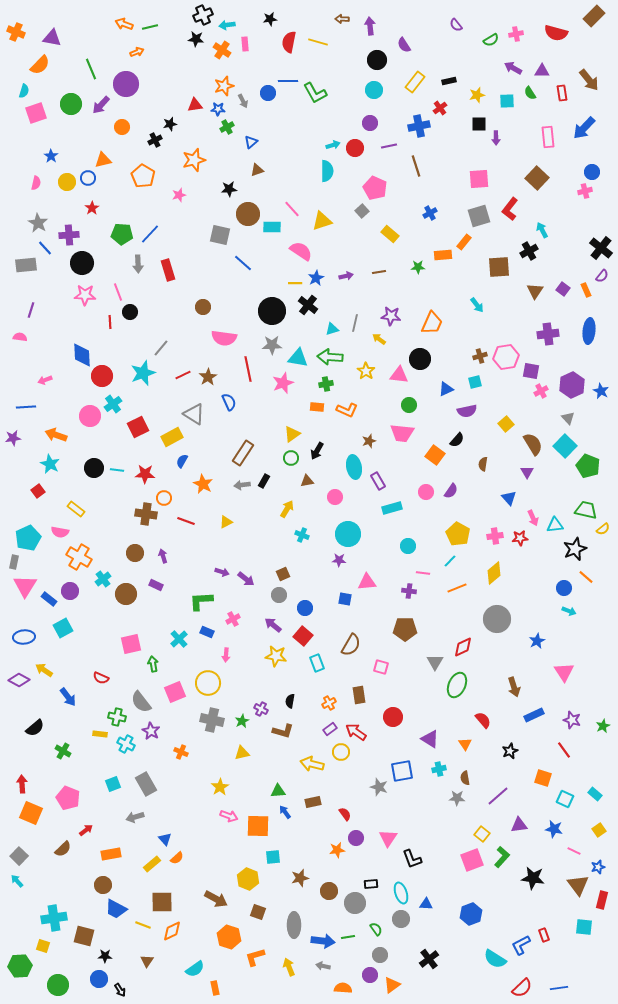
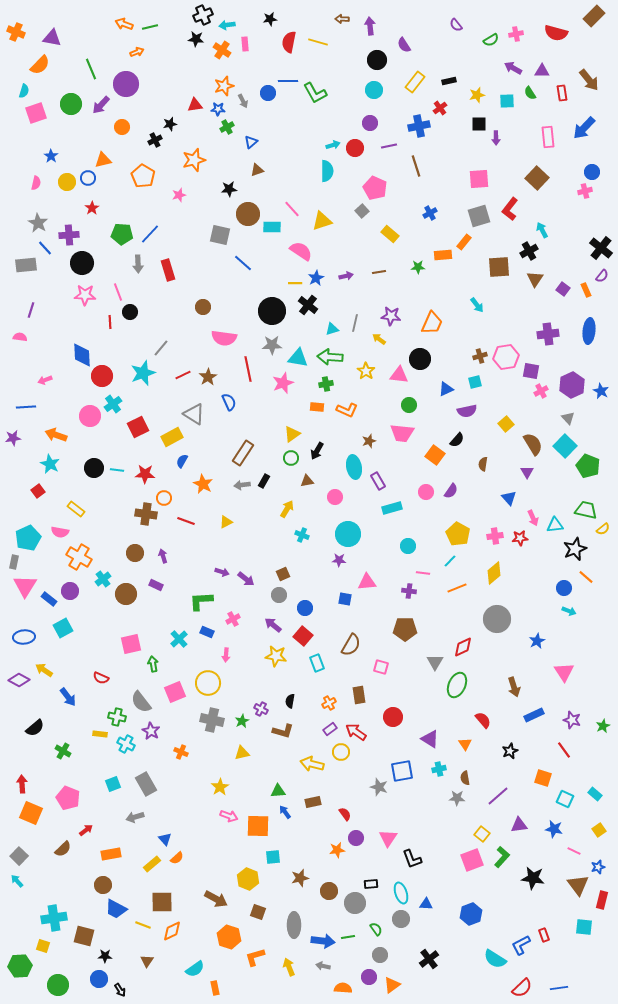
brown triangle at (535, 291): moved 12 px up
purple circle at (370, 975): moved 1 px left, 2 px down
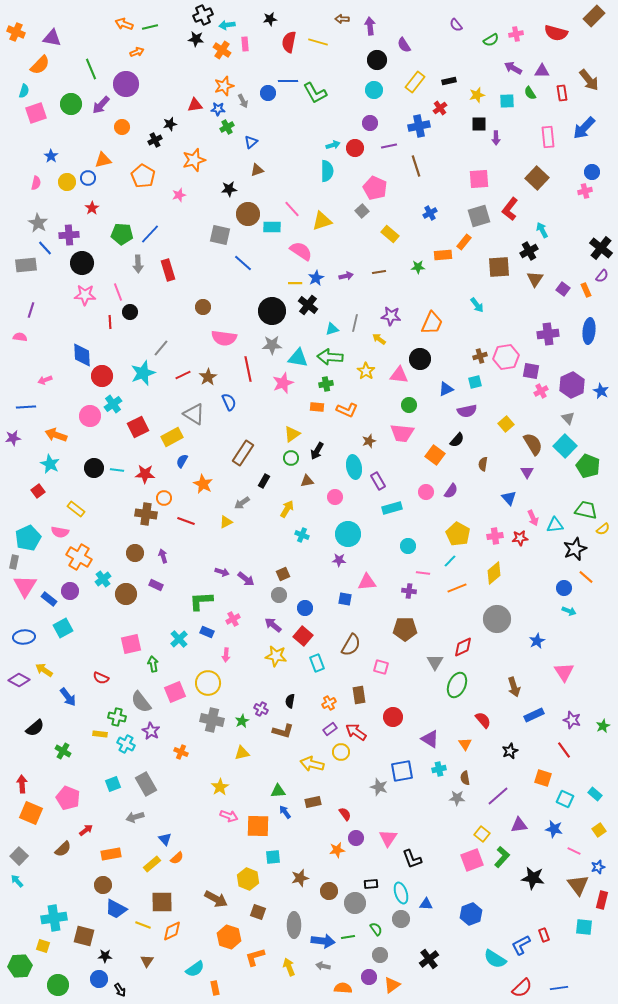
gray arrow at (242, 485): moved 18 px down; rotated 28 degrees counterclockwise
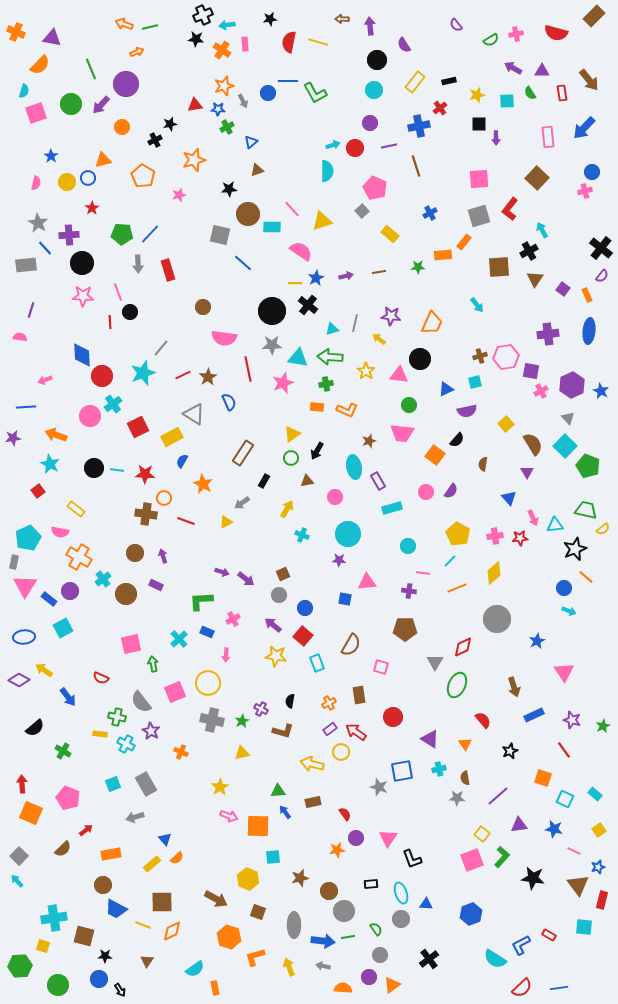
orange rectangle at (586, 290): moved 1 px right, 5 px down
pink star at (85, 295): moved 2 px left, 1 px down
gray circle at (355, 903): moved 11 px left, 8 px down
red rectangle at (544, 935): moved 5 px right; rotated 40 degrees counterclockwise
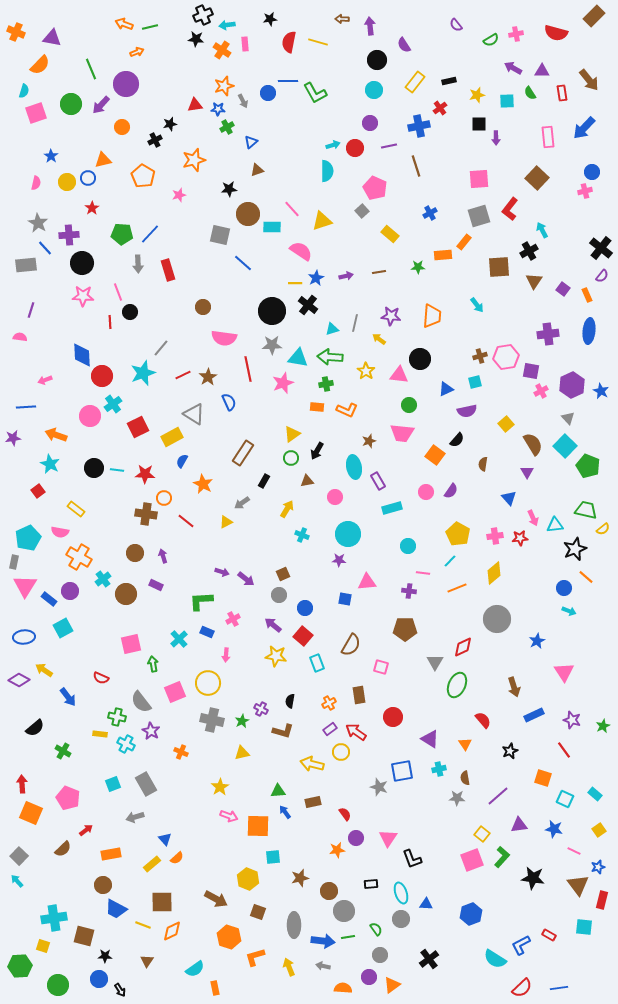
brown triangle at (535, 279): moved 1 px left, 2 px down
orange trapezoid at (432, 323): moved 7 px up; rotated 20 degrees counterclockwise
red line at (186, 521): rotated 18 degrees clockwise
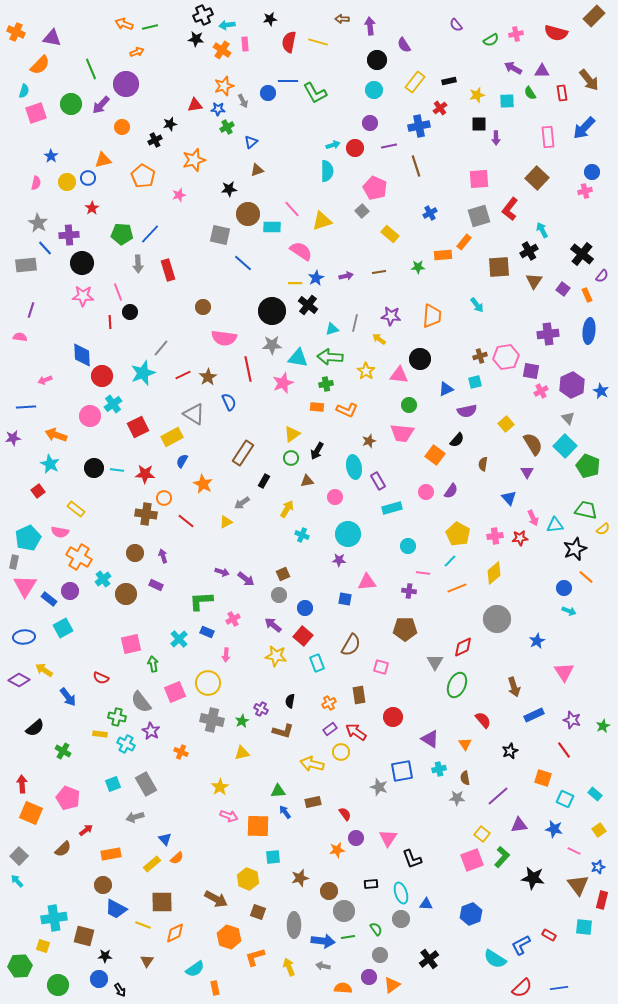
black cross at (601, 248): moved 19 px left, 6 px down
orange diamond at (172, 931): moved 3 px right, 2 px down
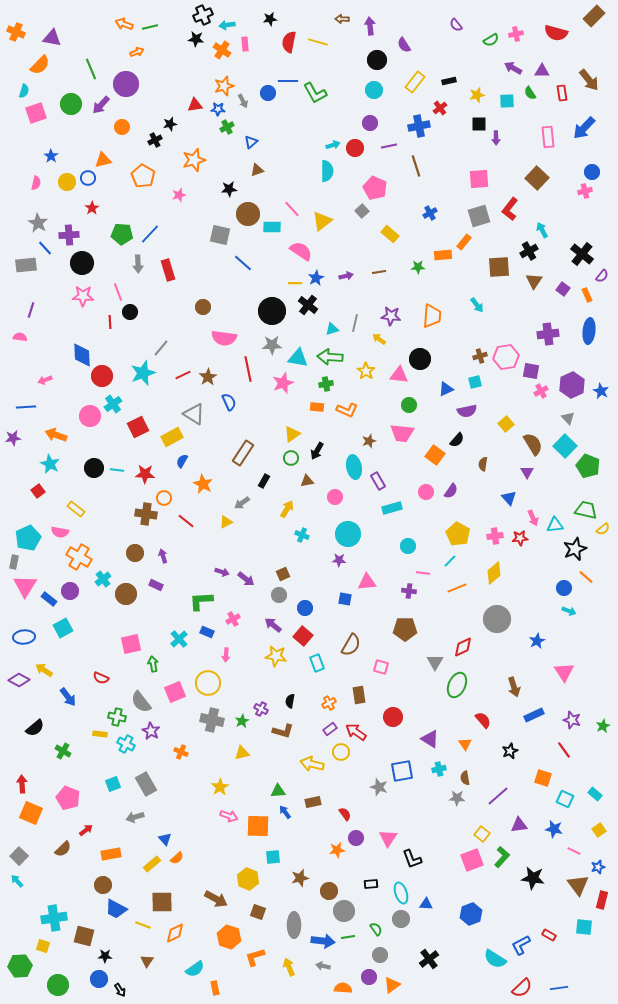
yellow triangle at (322, 221): rotated 20 degrees counterclockwise
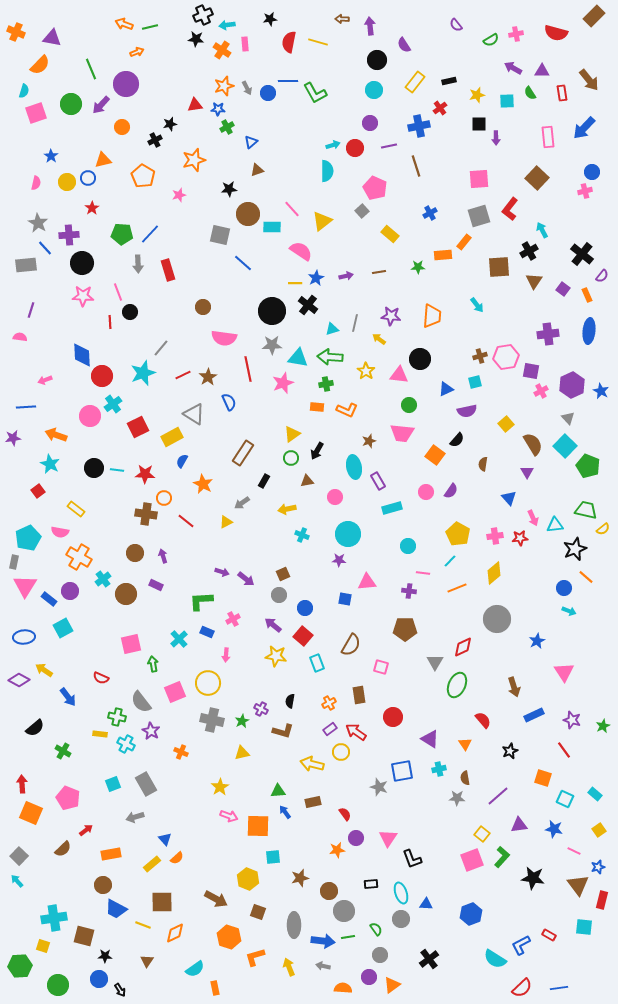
gray arrow at (243, 101): moved 4 px right, 13 px up
yellow arrow at (287, 509): rotated 132 degrees counterclockwise
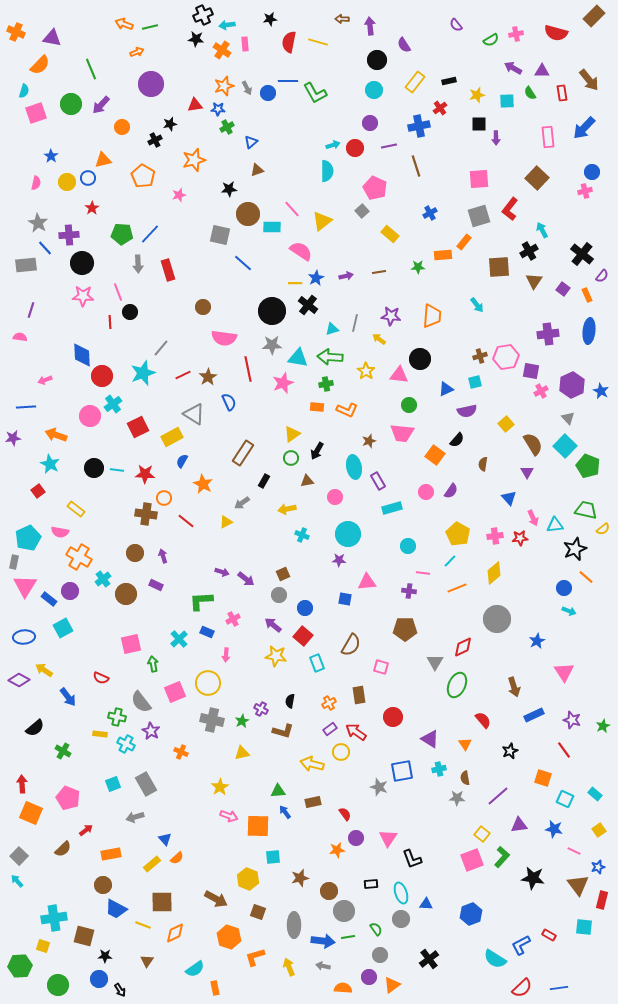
purple circle at (126, 84): moved 25 px right
